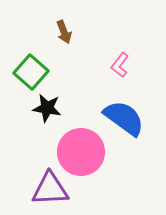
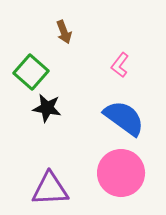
pink circle: moved 40 px right, 21 px down
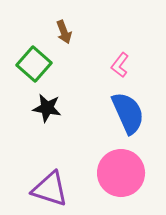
green square: moved 3 px right, 8 px up
blue semicircle: moved 4 px right, 5 px up; rotated 30 degrees clockwise
purple triangle: rotated 21 degrees clockwise
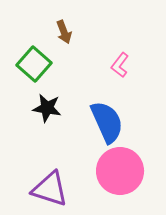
blue semicircle: moved 21 px left, 9 px down
pink circle: moved 1 px left, 2 px up
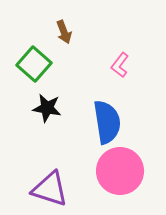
blue semicircle: rotated 15 degrees clockwise
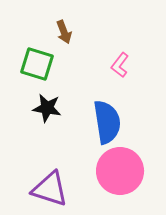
green square: moved 3 px right; rotated 24 degrees counterclockwise
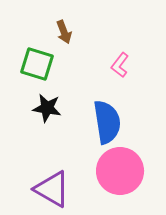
purple triangle: moved 2 px right; rotated 12 degrees clockwise
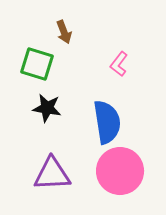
pink L-shape: moved 1 px left, 1 px up
purple triangle: moved 15 px up; rotated 33 degrees counterclockwise
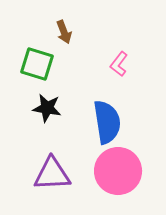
pink circle: moved 2 px left
